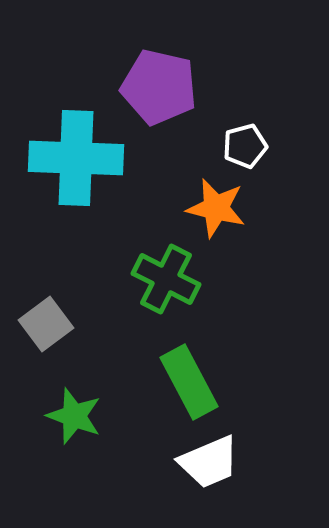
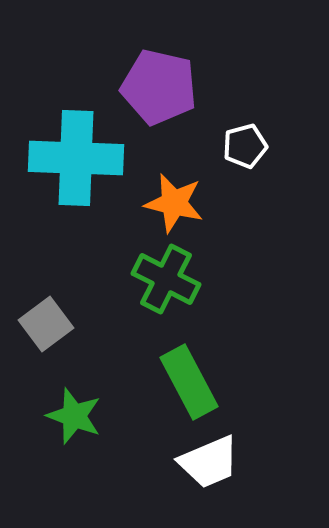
orange star: moved 42 px left, 5 px up
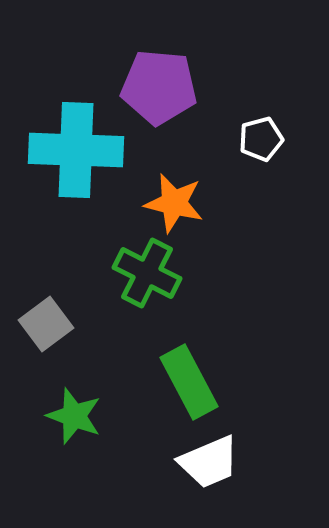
purple pentagon: rotated 8 degrees counterclockwise
white pentagon: moved 16 px right, 7 px up
cyan cross: moved 8 px up
green cross: moved 19 px left, 6 px up
